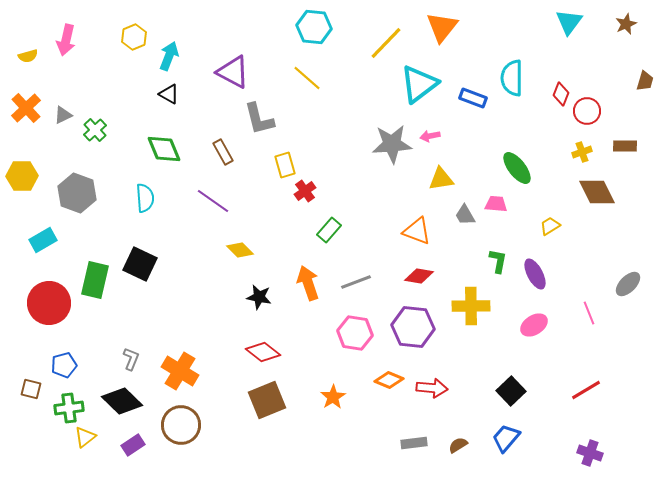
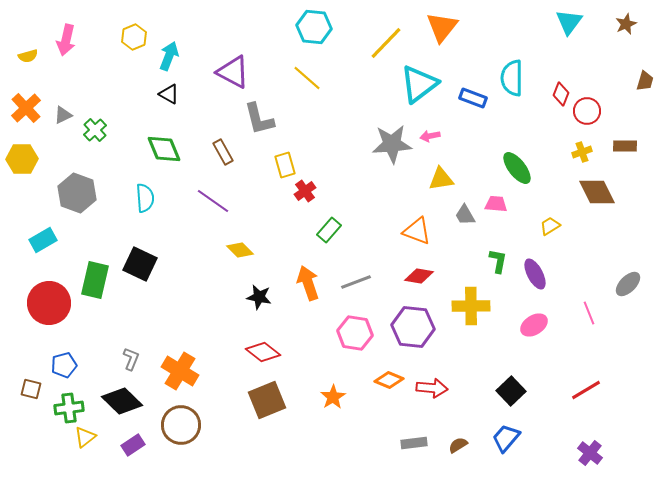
yellow hexagon at (22, 176): moved 17 px up
purple cross at (590, 453): rotated 20 degrees clockwise
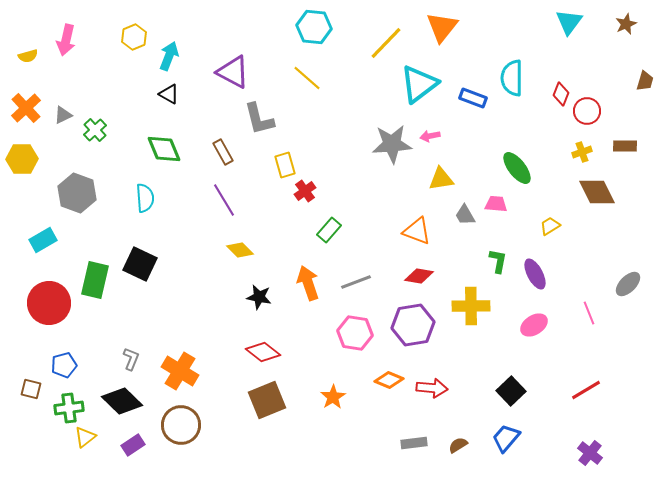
purple line at (213, 201): moved 11 px right, 1 px up; rotated 24 degrees clockwise
purple hexagon at (413, 327): moved 2 px up; rotated 15 degrees counterclockwise
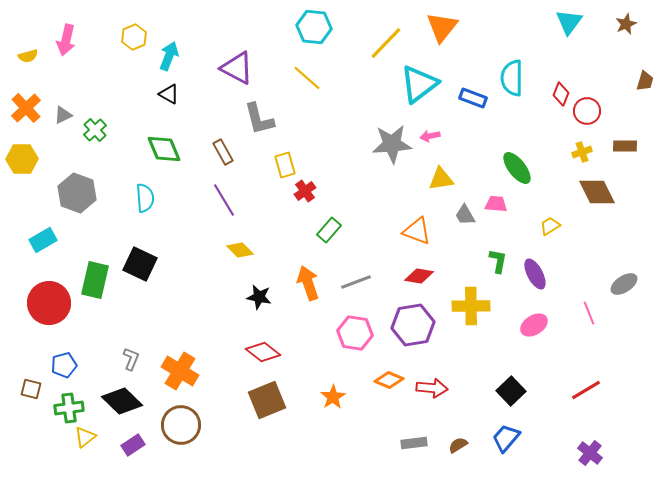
purple triangle at (233, 72): moved 4 px right, 4 px up
gray ellipse at (628, 284): moved 4 px left; rotated 12 degrees clockwise
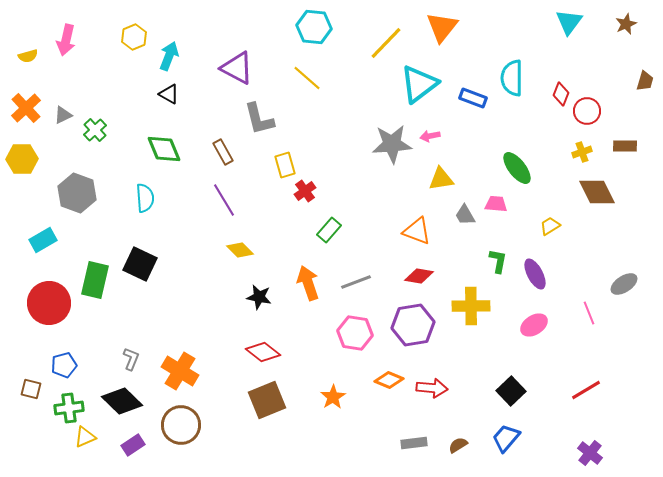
yellow triangle at (85, 437): rotated 15 degrees clockwise
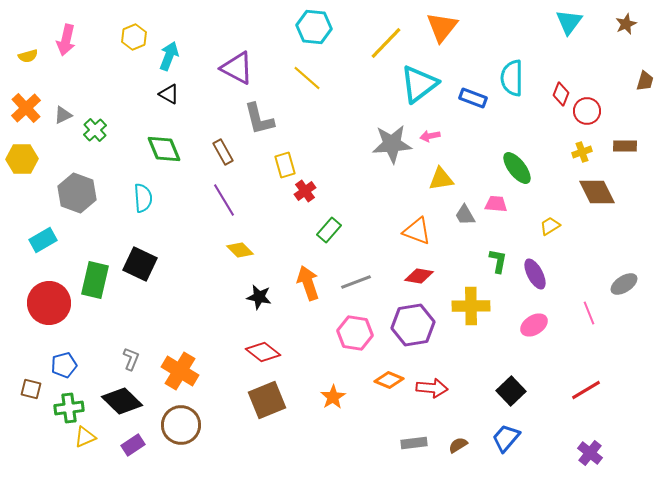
cyan semicircle at (145, 198): moved 2 px left
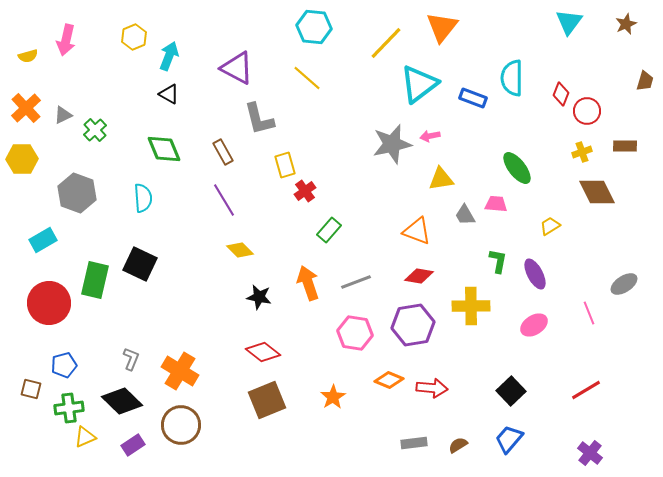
gray star at (392, 144): rotated 9 degrees counterclockwise
blue trapezoid at (506, 438): moved 3 px right, 1 px down
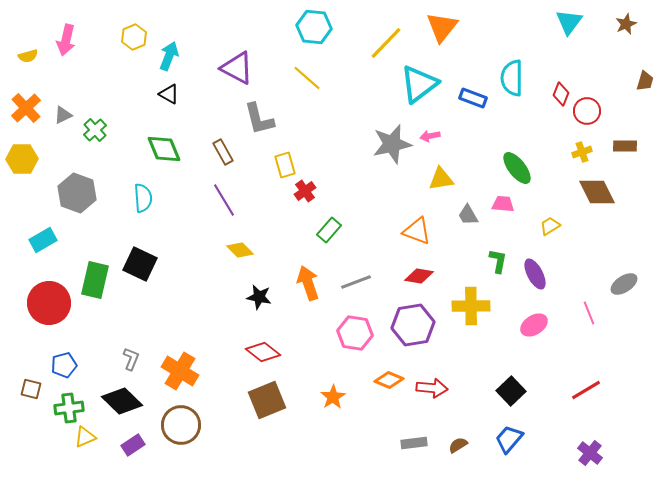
pink trapezoid at (496, 204): moved 7 px right
gray trapezoid at (465, 215): moved 3 px right
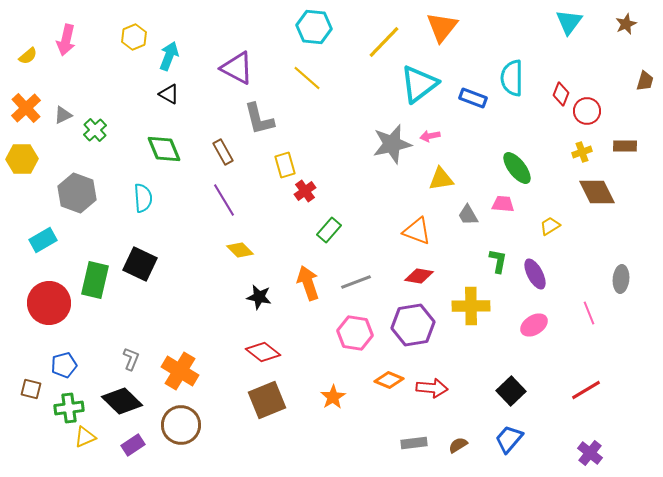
yellow line at (386, 43): moved 2 px left, 1 px up
yellow semicircle at (28, 56): rotated 24 degrees counterclockwise
gray ellipse at (624, 284): moved 3 px left, 5 px up; rotated 52 degrees counterclockwise
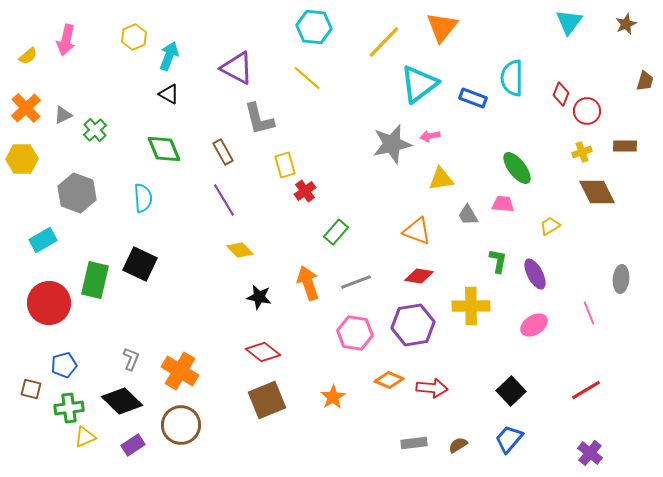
green rectangle at (329, 230): moved 7 px right, 2 px down
